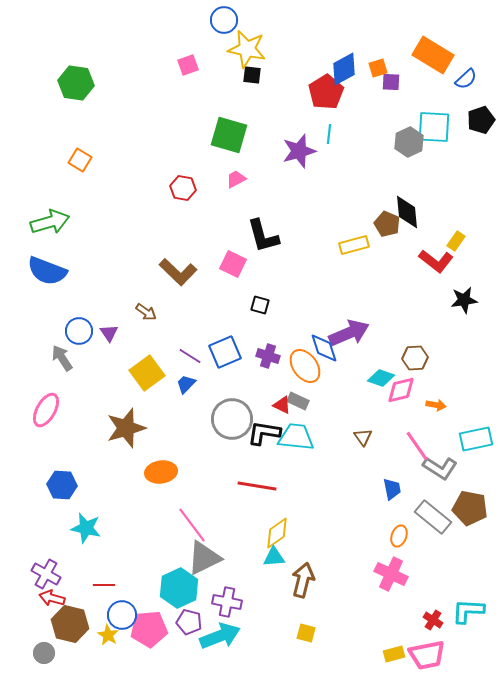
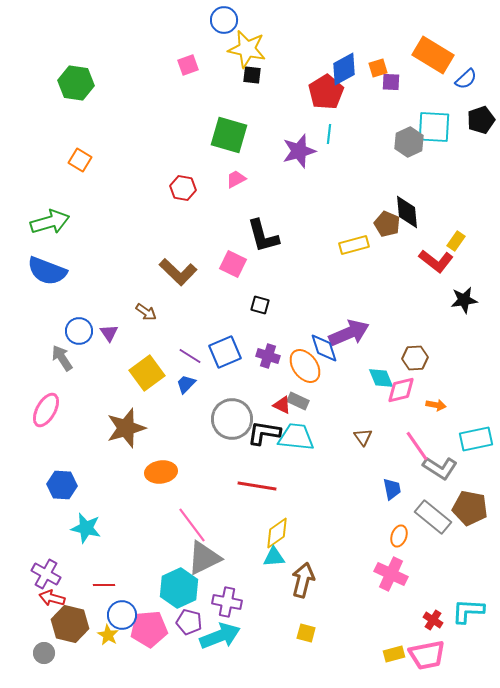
cyan diamond at (381, 378): rotated 48 degrees clockwise
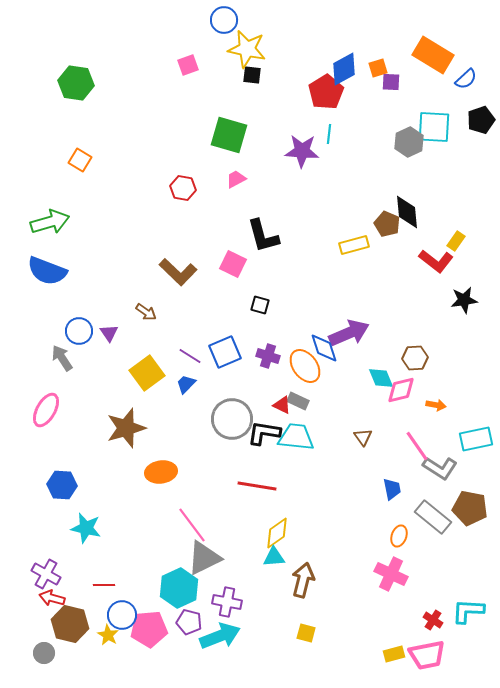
purple star at (299, 151): moved 3 px right; rotated 20 degrees clockwise
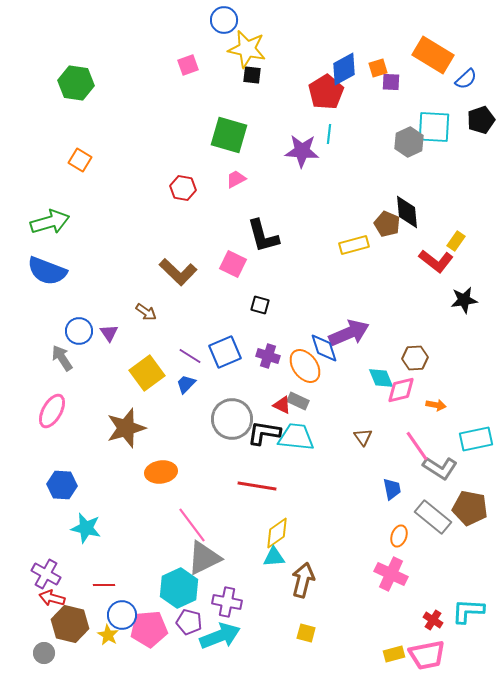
pink ellipse at (46, 410): moved 6 px right, 1 px down
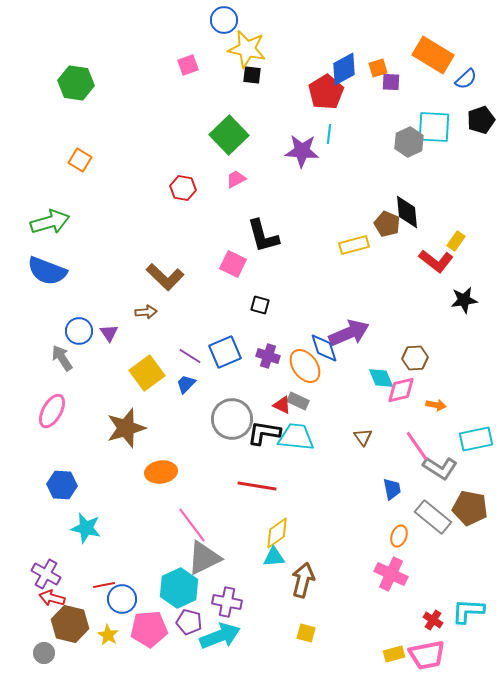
green square at (229, 135): rotated 30 degrees clockwise
brown L-shape at (178, 272): moved 13 px left, 5 px down
brown arrow at (146, 312): rotated 40 degrees counterclockwise
red line at (104, 585): rotated 10 degrees counterclockwise
blue circle at (122, 615): moved 16 px up
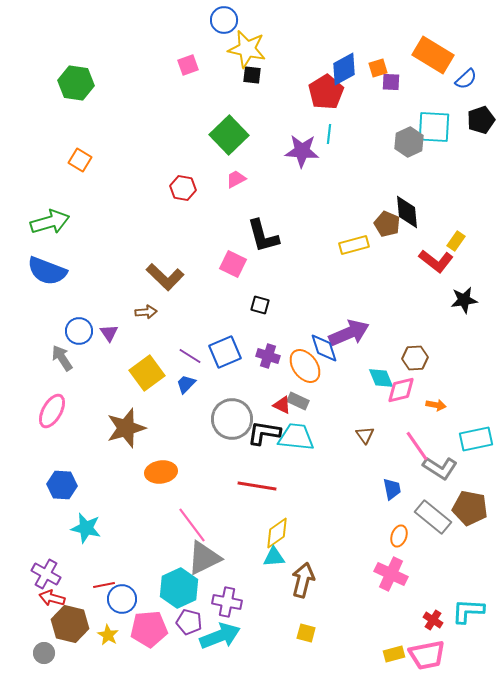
brown triangle at (363, 437): moved 2 px right, 2 px up
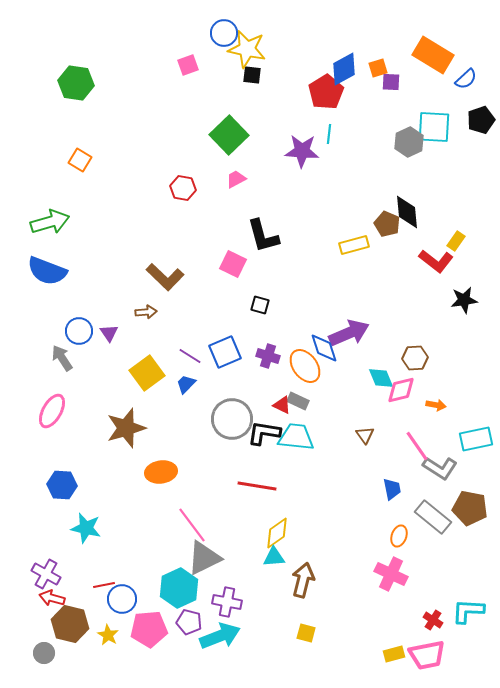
blue circle at (224, 20): moved 13 px down
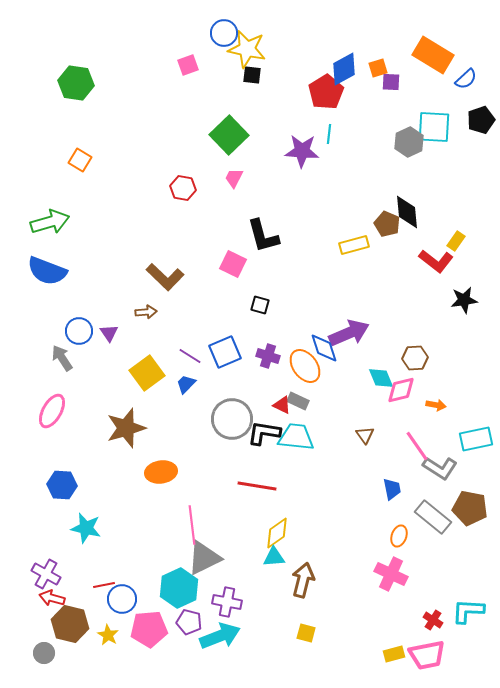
pink trapezoid at (236, 179): moved 2 px left, 1 px up; rotated 35 degrees counterclockwise
pink line at (192, 525): rotated 30 degrees clockwise
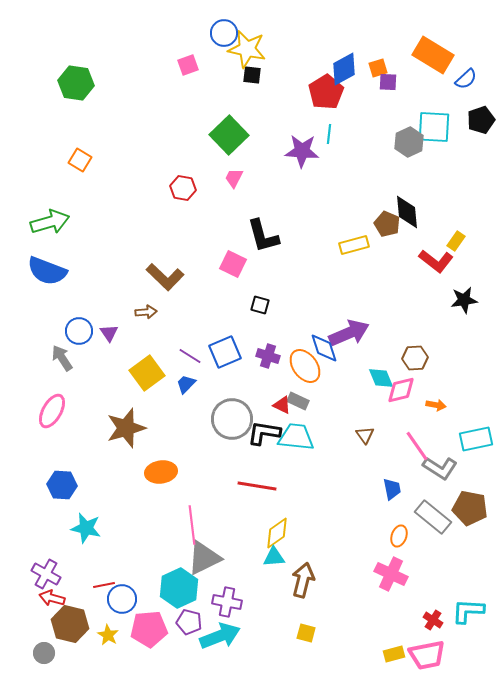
purple square at (391, 82): moved 3 px left
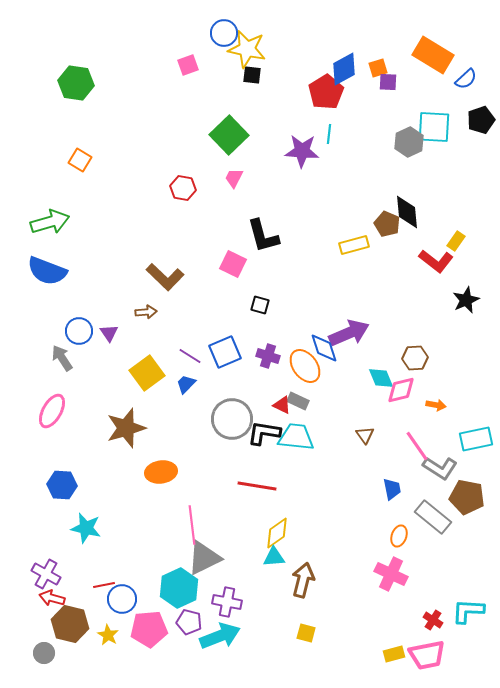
black star at (464, 300): moved 2 px right; rotated 16 degrees counterclockwise
brown pentagon at (470, 508): moved 3 px left, 11 px up
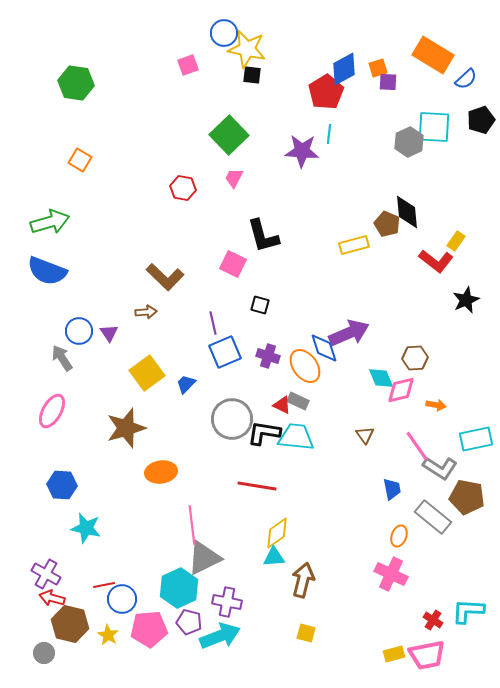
purple line at (190, 356): moved 23 px right, 33 px up; rotated 45 degrees clockwise
